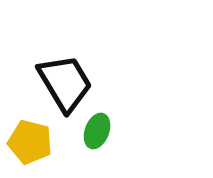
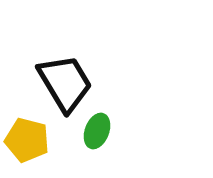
yellow pentagon: moved 3 px left, 2 px up
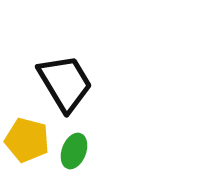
green ellipse: moved 23 px left, 20 px down
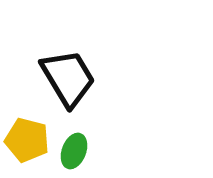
black trapezoid: moved 3 px right, 5 px up
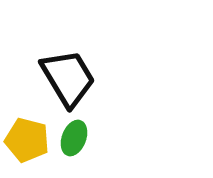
green ellipse: moved 13 px up
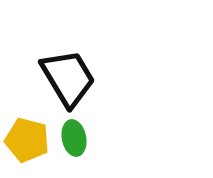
green ellipse: rotated 32 degrees counterclockwise
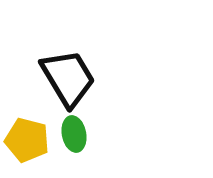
green ellipse: moved 4 px up
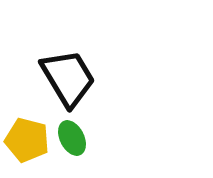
green ellipse: moved 2 px left, 4 px down; rotated 16 degrees counterclockwise
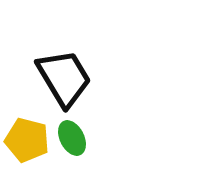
black trapezoid: moved 4 px left
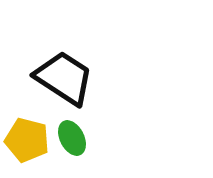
black trapezoid: rotated 26 degrees counterclockwise
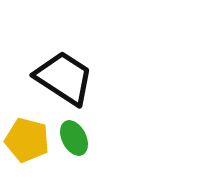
green ellipse: moved 2 px right
